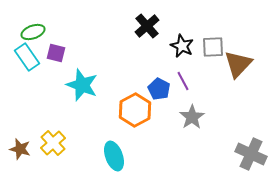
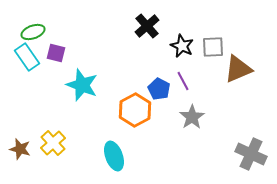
brown triangle: moved 5 px down; rotated 24 degrees clockwise
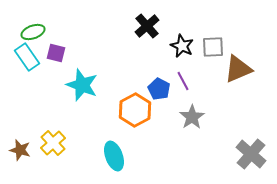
brown star: moved 1 px down
gray cross: rotated 16 degrees clockwise
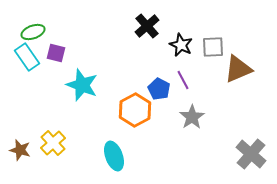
black star: moved 1 px left, 1 px up
purple line: moved 1 px up
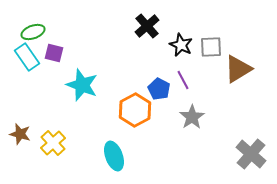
gray square: moved 2 px left
purple square: moved 2 px left
brown triangle: rotated 8 degrees counterclockwise
brown star: moved 16 px up
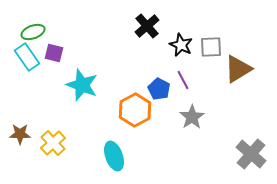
brown star: rotated 15 degrees counterclockwise
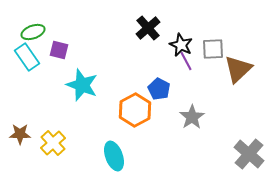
black cross: moved 1 px right, 2 px down
gray square: moved 2 px right, 2 px down
purple square: moved 5 px right, 3 px up
brown triangle: rotated 12 degrees counterclockwise
purple line: moved 3 px right, 19 px up
gray cross: moved 2 px left
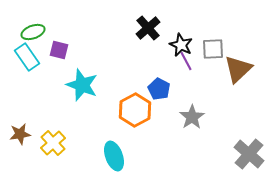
brown star: rotated 10 degrees counterclockwise
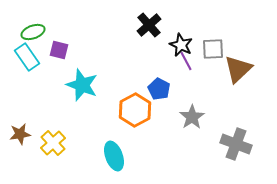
black cross: moved 1 px right, 3 px up
gray cross: moved 13 px left, 10 px up; rotated 20 degrees counterclockwise
